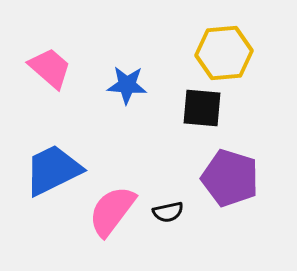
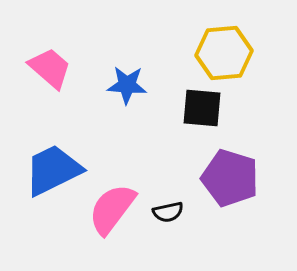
pink semicircle: moved 2 px up
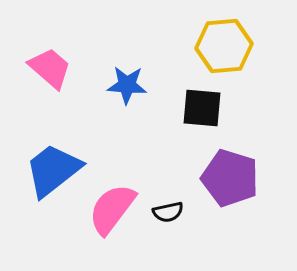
yellow hexagon: moved 7 px up
blue trapezoid: rotated 12 degrees counterclockwise
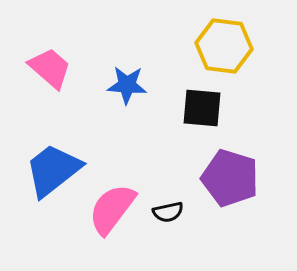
yellow hexagon: rotated 12 degrees clockwise
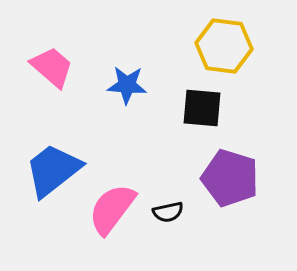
pink trapezoid: moved 2 px right, 1 px up
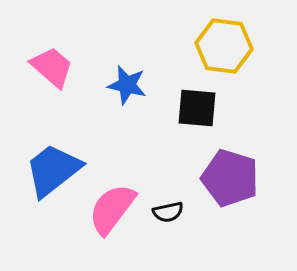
blue star: rotated 9 degrees clockwise
black square: moved 5 px left
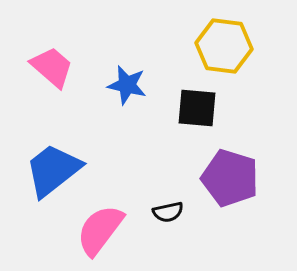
pink semicircle: moved 12 px left, 21 px down
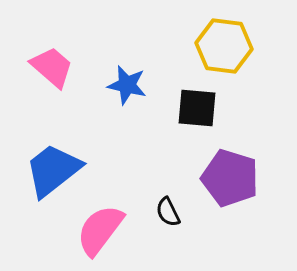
black semicircle: rotated 76 degrees clockwise
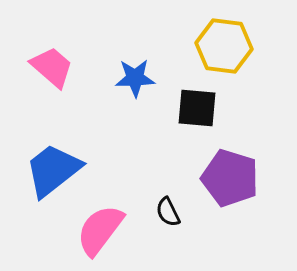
blue star: moved 8 px right, 7 px up; rotated 15 degrees counterclockwise
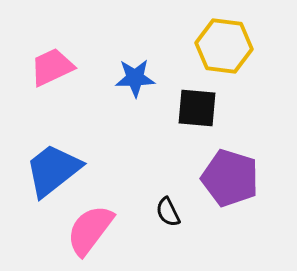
pink trapezoid: rotated 66 degrees counterclockwise
pink semicircle: moved 10 px left
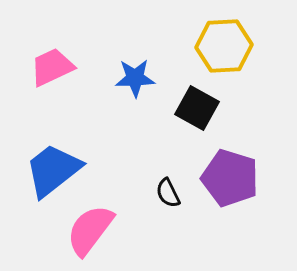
yellow hexagon: rotated 10 degrees counterclockwise
black square: rotated 24 degrees clockwise
black semicircle: moved 19 px up
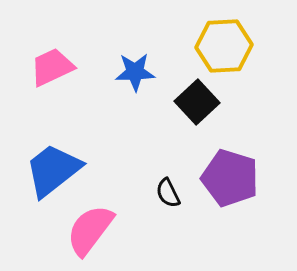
blue star: moved 6 px up
black square: moved 6 px up; rotated 18 degrees clockwise
